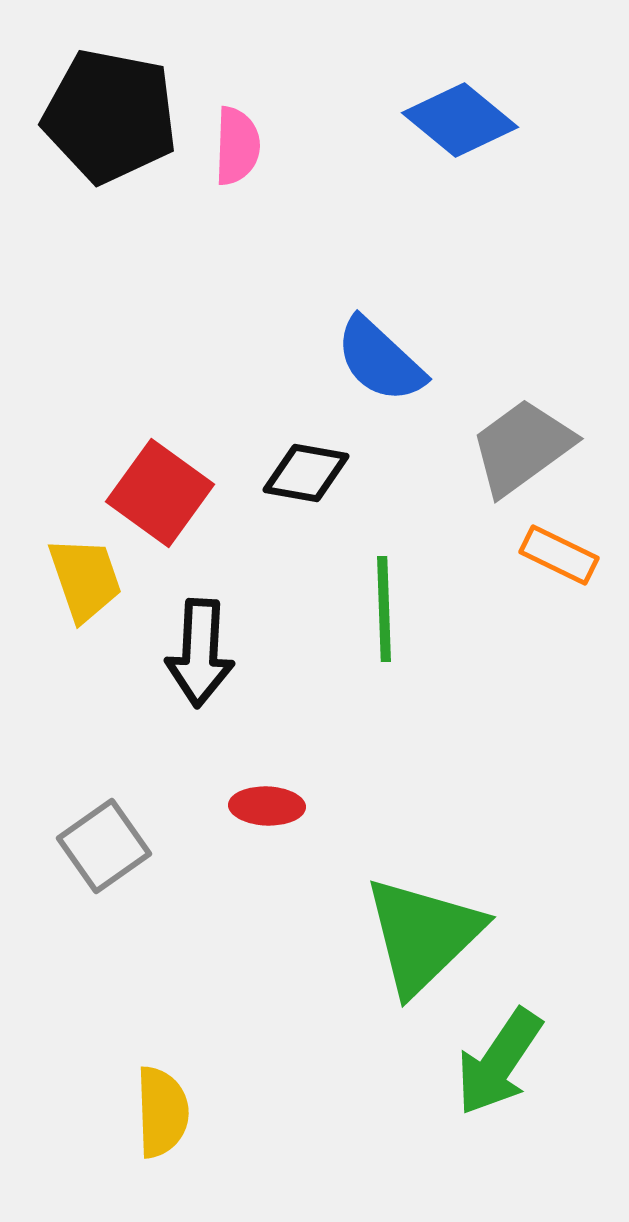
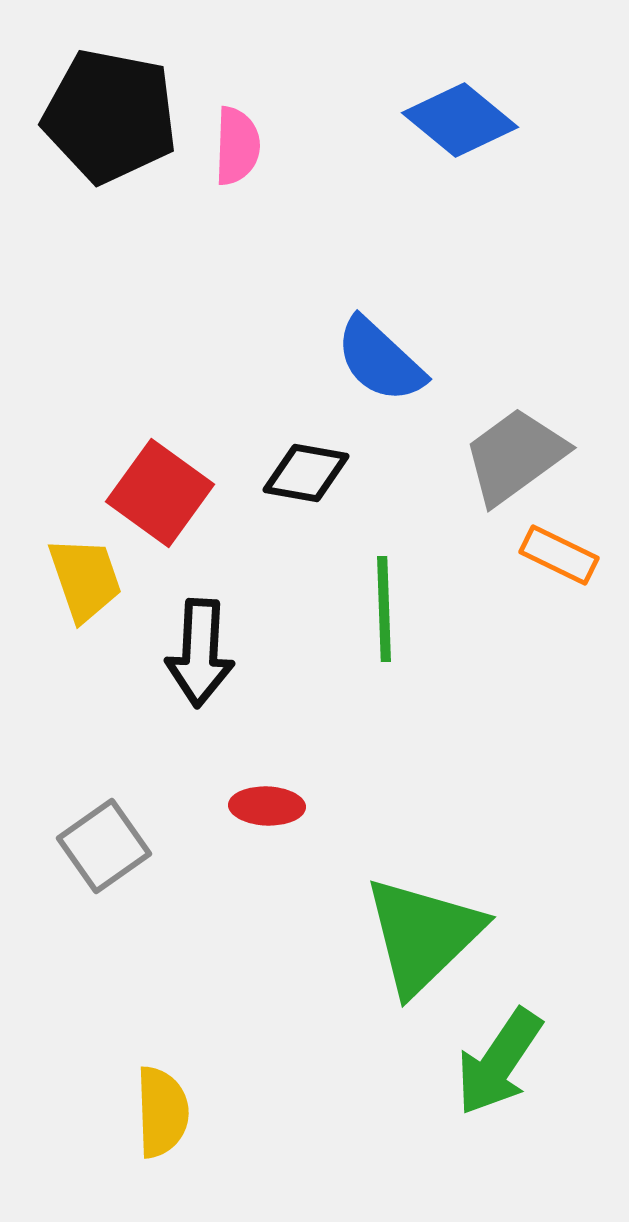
gray trapezoid: moved 7 px left, 9 px down
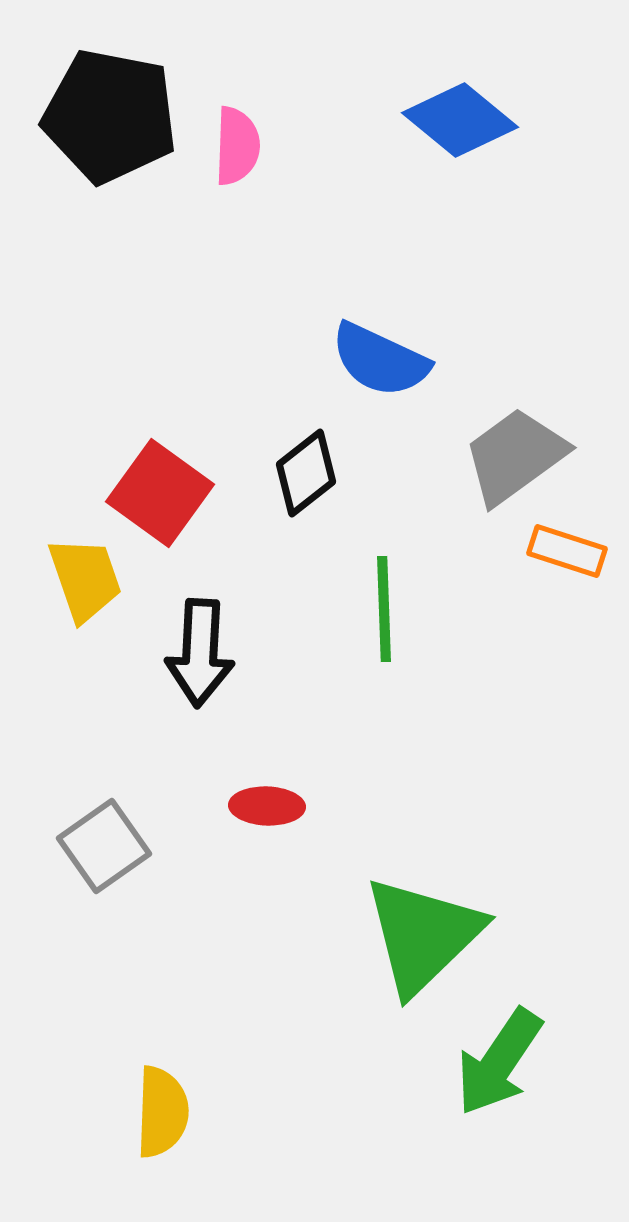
blue semicircle: rotated 18 degrees counterclockwise
black diamond: rotated 48 degrees counterclockwise
orange rectangle: moved 8 px right, 4 px up; rotated 8 degrees counterclockwise
yellow semicircle: rotated 4 degrees clockwise
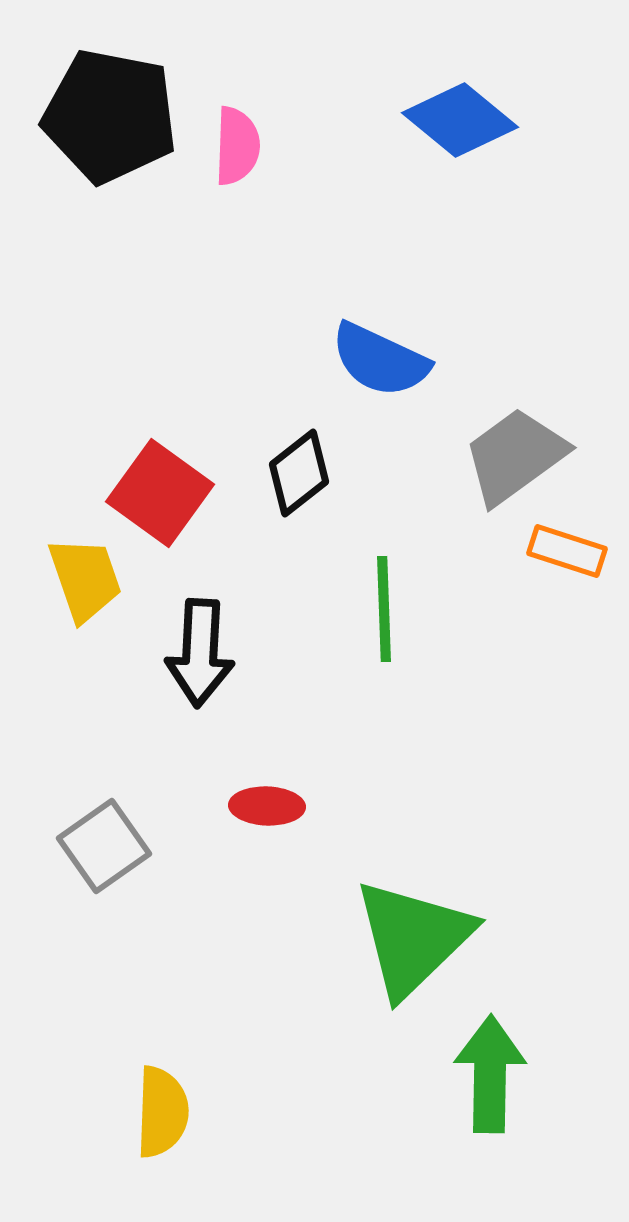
black diamond: moved 7 px left
green triangle: moved 10 px left, 3 px down
green arrow: moved 9 px left, 12 px down; rotated 147 degrees clockwise
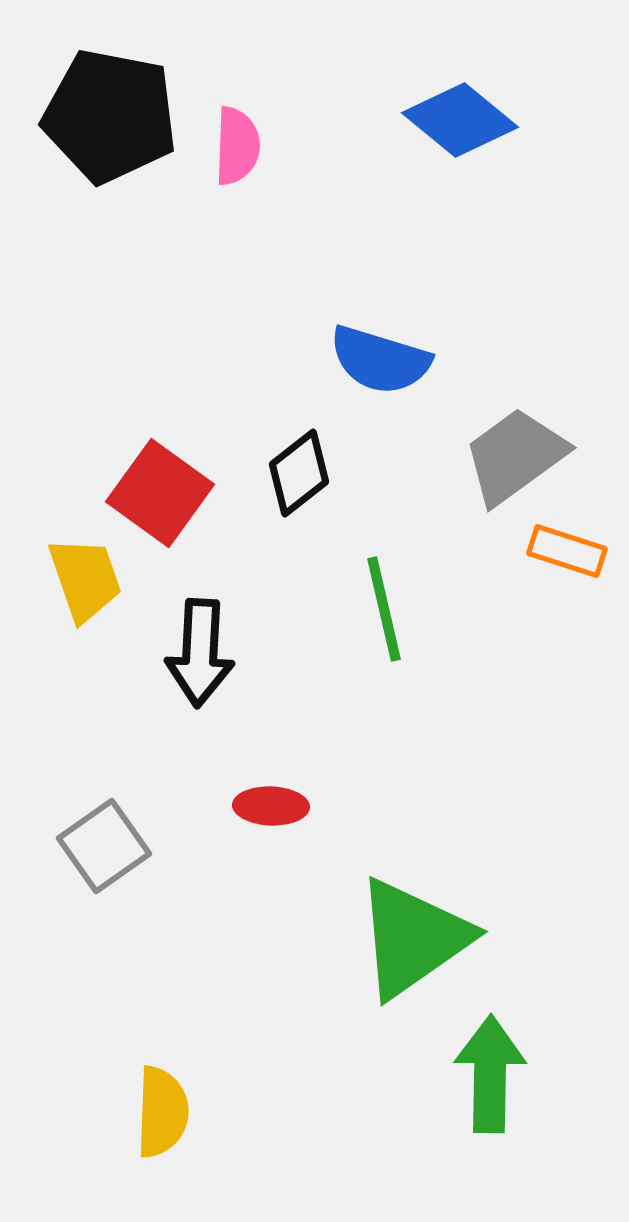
blue semicircle: rotated 8 degrees counterclockwise
green line: rotated 11 degrees counterclockwise
red ellipse: moved 4 px right
green triangle: rotated 9 degrees clockwise
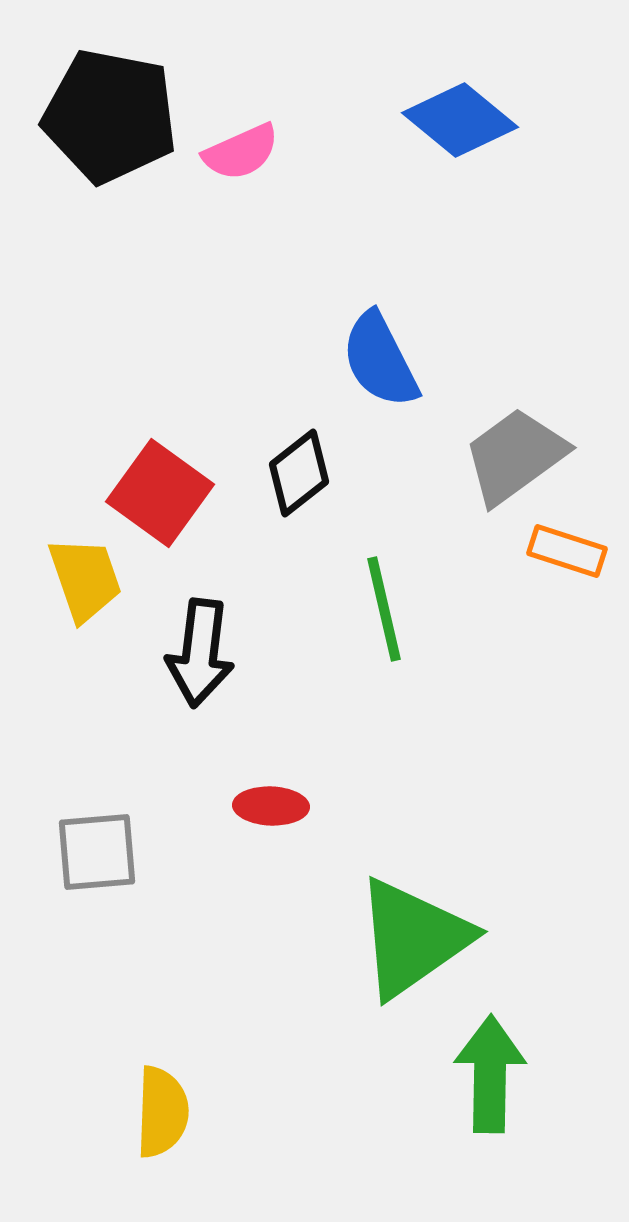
pink semicircle: moved 4 px right, 6 px down; rotated 64 degrees clockwise
blue semicircle: rotated 46 degrees clockwise
black arrow: rotated 4 degrees clockwise
gray square: moved 7 px left, 6 px down; rotated 30 degrees clockwise
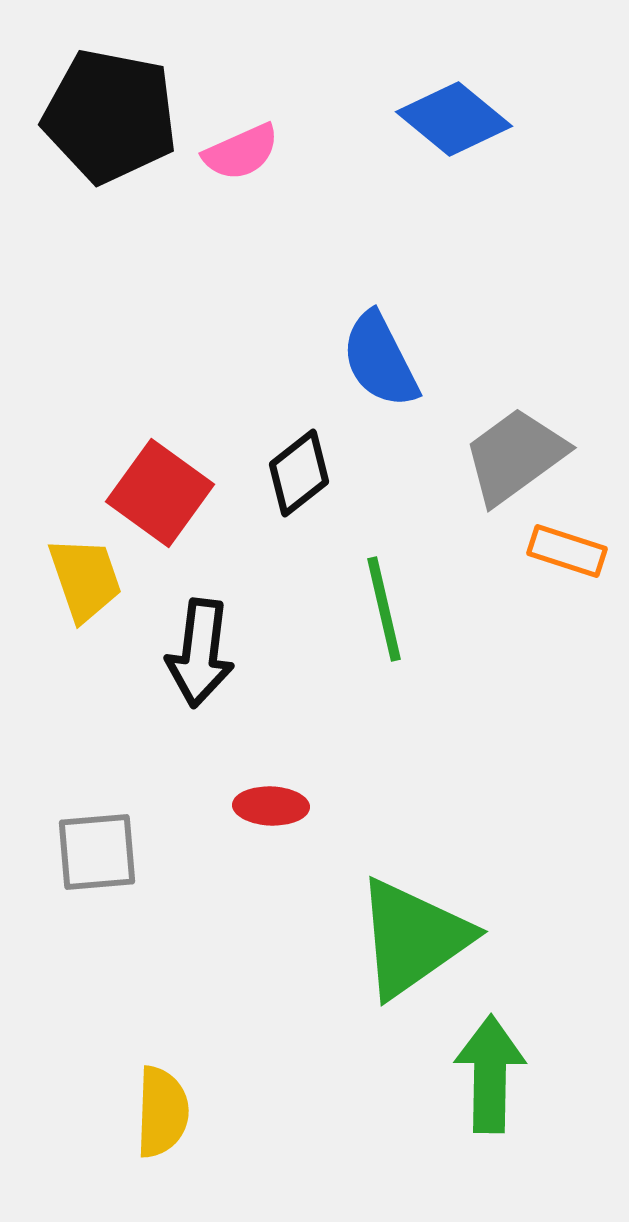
blue diamond: moved 6 px left, 1 px up
